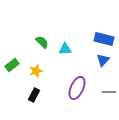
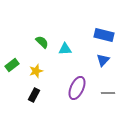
blue rectangle: moved 4 px up
gray line: moved 1 px left, 1 px down
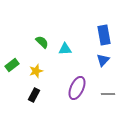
blue rectangle: rotated 66 degrees clockwise
gray line: moved 1 px down
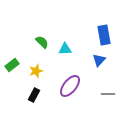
blue triangle: moved 4 px left
purple ellipse: moved 7 px left, 2 px up; rotated 15 degrees clockwise
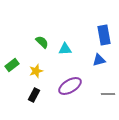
blue triangle: rotated 32 degrees clockwise
purple ellipse: rotated 20 degrees clockwise
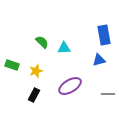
cyan triangle: moved 1 px left, 1 px up
green rectangle: rotated 56 degrees clockwise
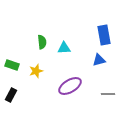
green semicircle: rotated 40 degrees clockwise
black rectangle: moved 23 px left
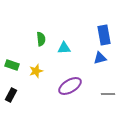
green semicircle: moved 1 px left, 3 px up
blue triangle: moved 1 px right, 2 px up
